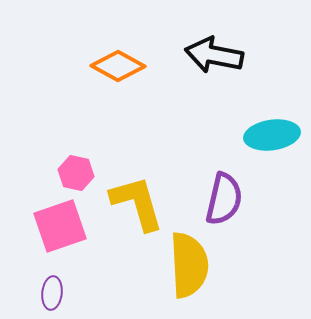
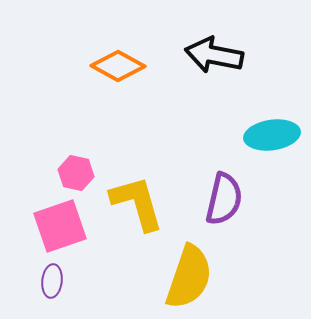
yellow semicircle: moved 12 px down; rotated 22 degrees clockwise
purple ellipse: moved 12 px up
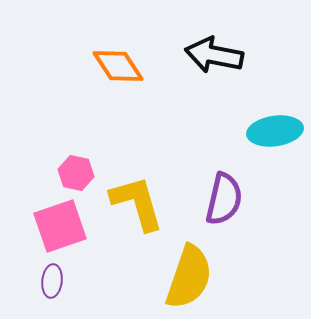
orange diamond: rotated 28 degrees clockwise
cyan ellipse: moved 3 px right, 4 px up
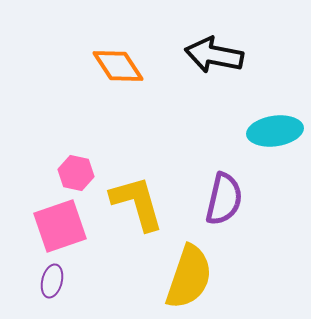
purple ellipse: rotated 8 degrees clockwise
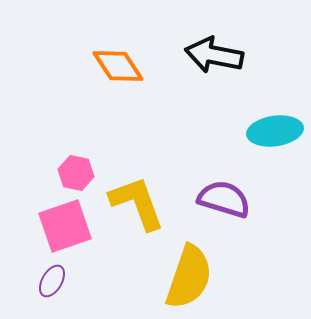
purple semicircle: rotated 86 degrees counterclockwise
yellow L-shape: rotated 4 degrees counterclockwise
pink square: moved 5 px right
purple ellipse: rotated 16 degrees clockwise
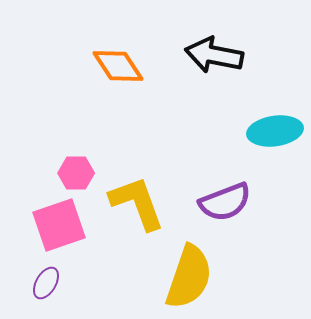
pink hexagon: rotated 12 degrees counterclockwise
purple semicircle: moved 1 px right, 3 px down; rotated 142 degrees clockwise
pink square: moved 6 px left, 1 px up
purple ellipse: moved 6 px left, 2 px down
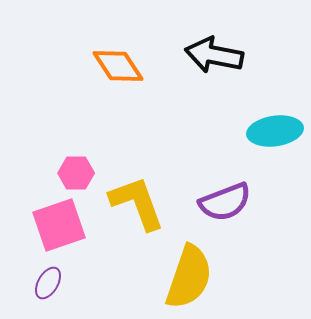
purple ellipse: moved 2 px right
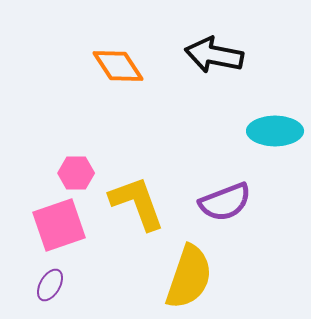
cyan ellipse: rotated 8 degrees clockwise
purple ellipse: moved 2 px right, 2 px down
